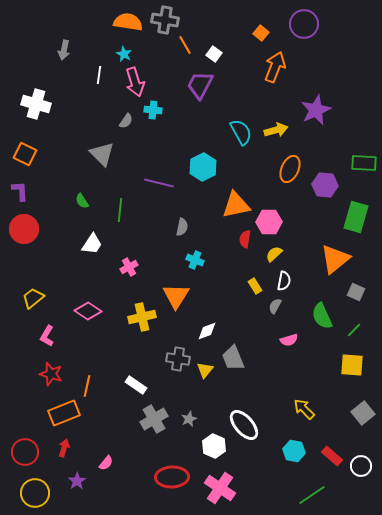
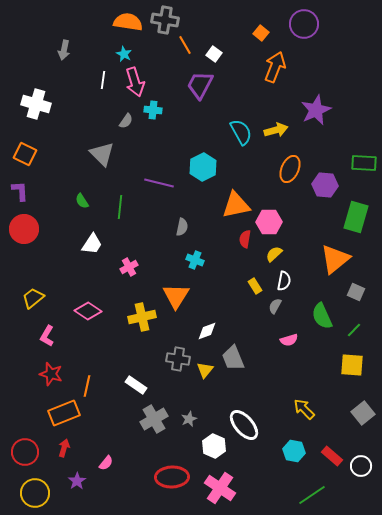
white line at (99, 75): moved 4 px right, 5 px down
green line at (120, 210): moved 3 px up
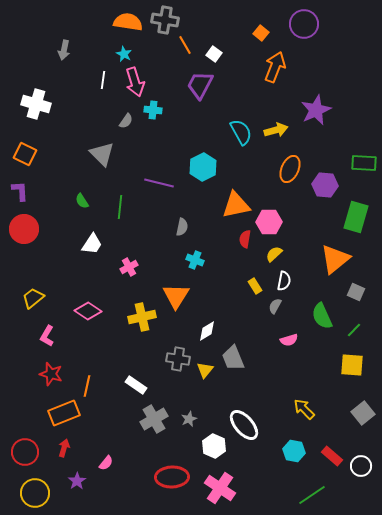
white diamond at (207, 331): rotated 10 degrees counterclockwise
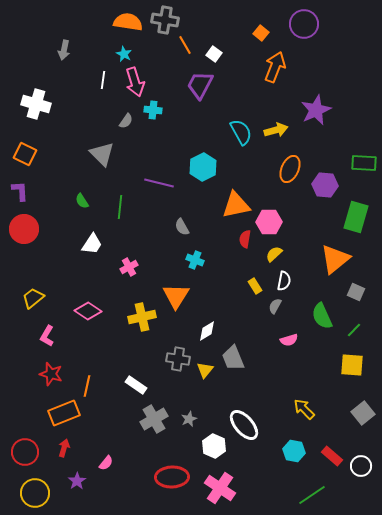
gray semicircle at (182, 227): rotated 138 degrees clockwise
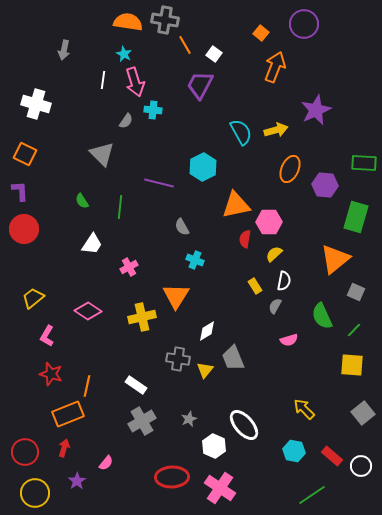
orange rectangle at (64, 413): moved 4 px right, 1 px down
gray cross at (154, 419): moved 12 px left, 2 px down
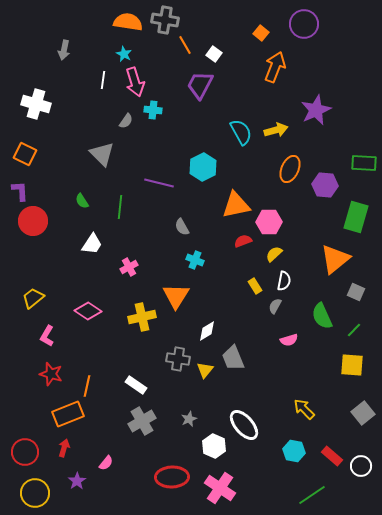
red circle at (24, 229): moved 9 px right, 8 px up
red semicircle at (245, 239): moved 2 px left, 2 px down; rotated 60 degrees clockwise
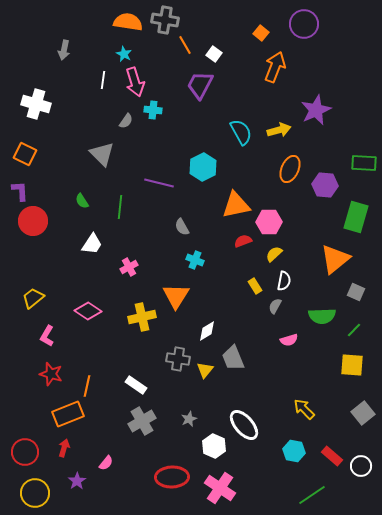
yellow arrow at (276, 130): moved 3 px right
green semicircle at (322, 316): rotated 68 degrees counterclockwise
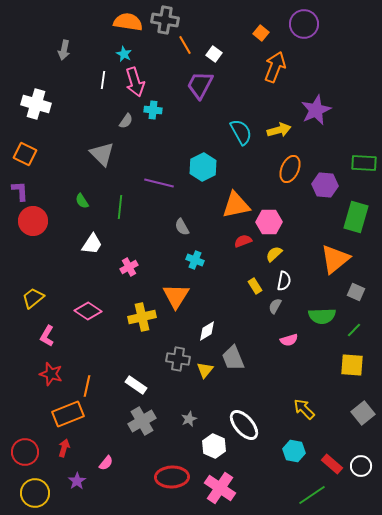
red rectangle at (332, 456): moved 8 px down
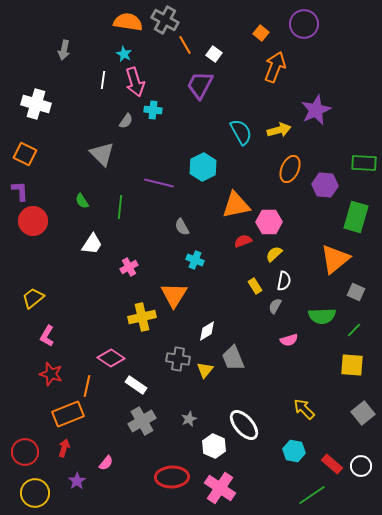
gray cross at (165, 20): rotated 20 degrees clockwise
orange triangle at (176, 296): moved 2 px left, 1 px up
pink diamond at (88, 311): moved 23 px right, 47 px down
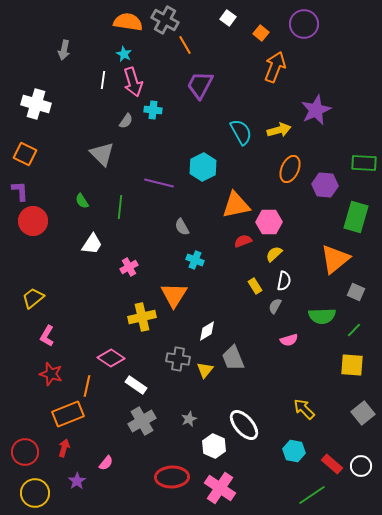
white square at (214, 54): moved 14 px right, 36 px up
pink arrow at (135, 82): moved 2 px left
